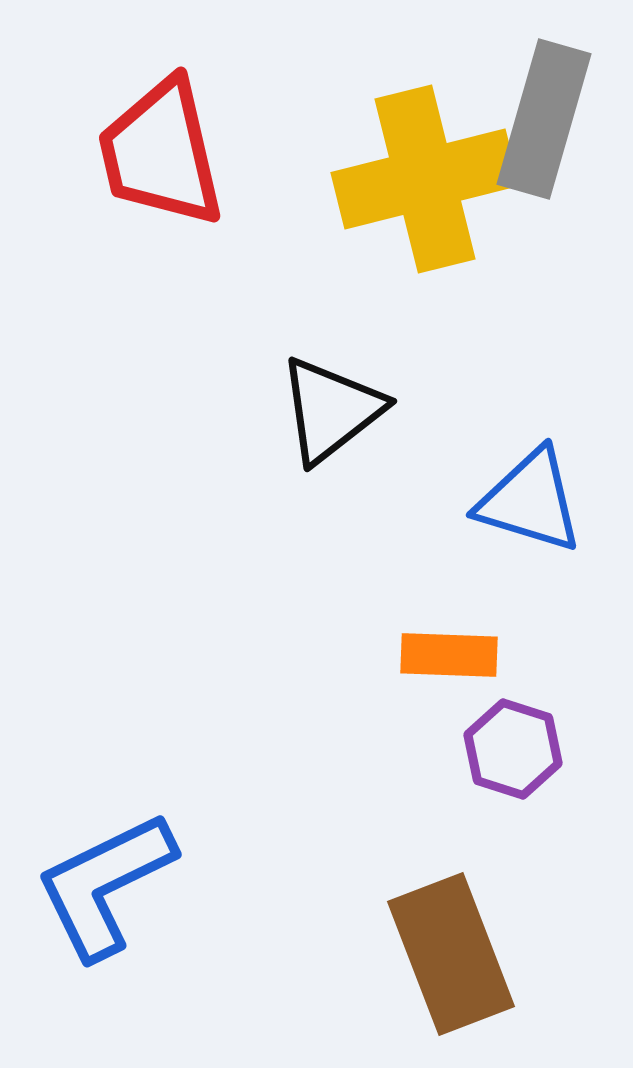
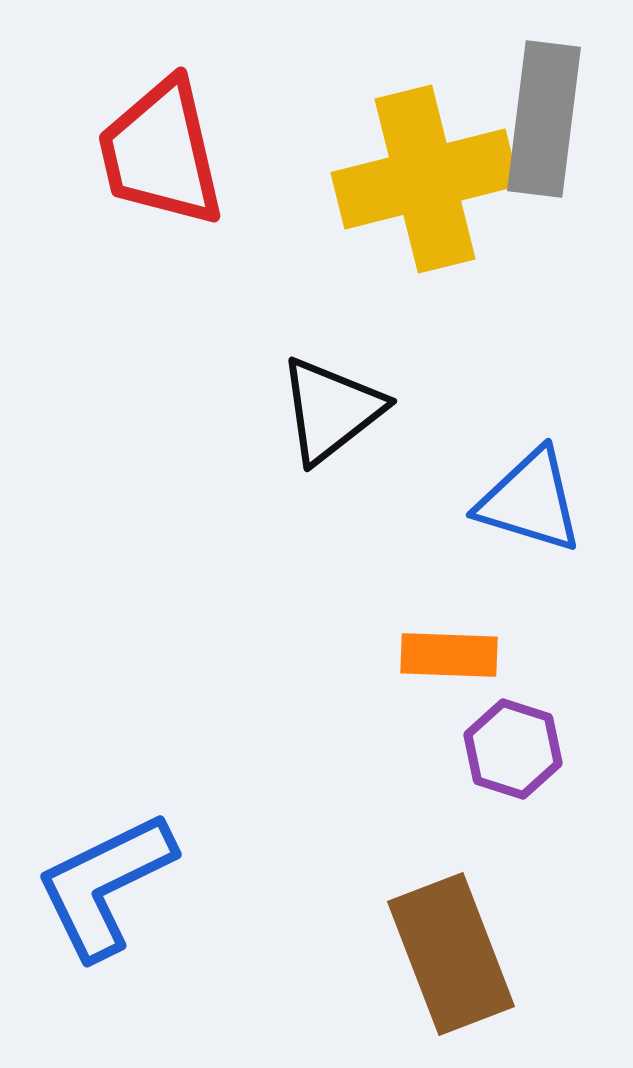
gray rectangle: rotated 9 degrees counterclockwise
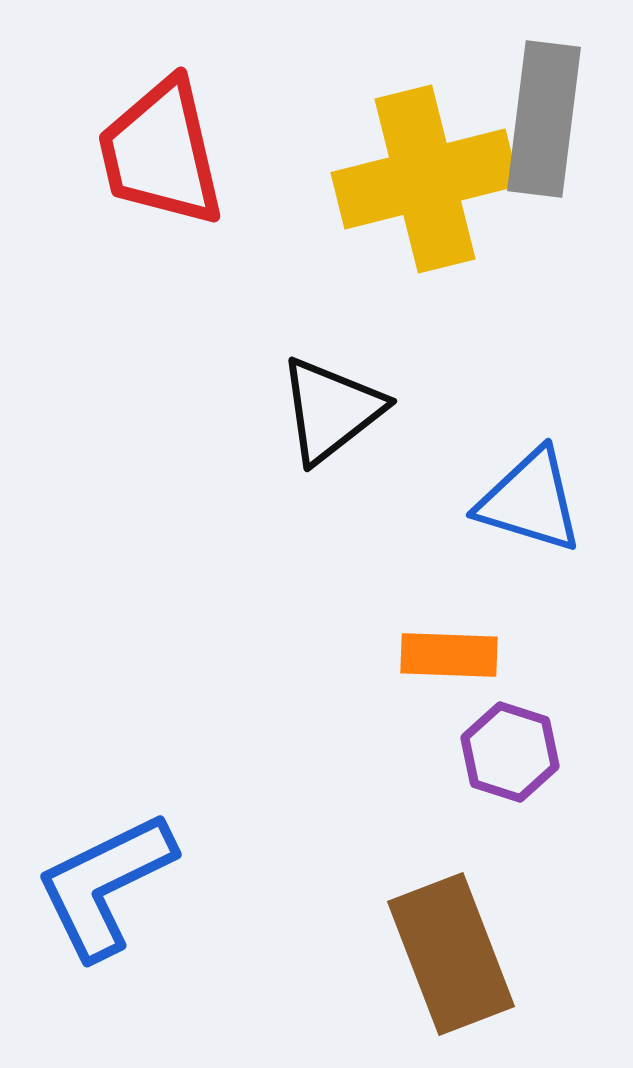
purple hexagon: moved 3 px left, 3 px down
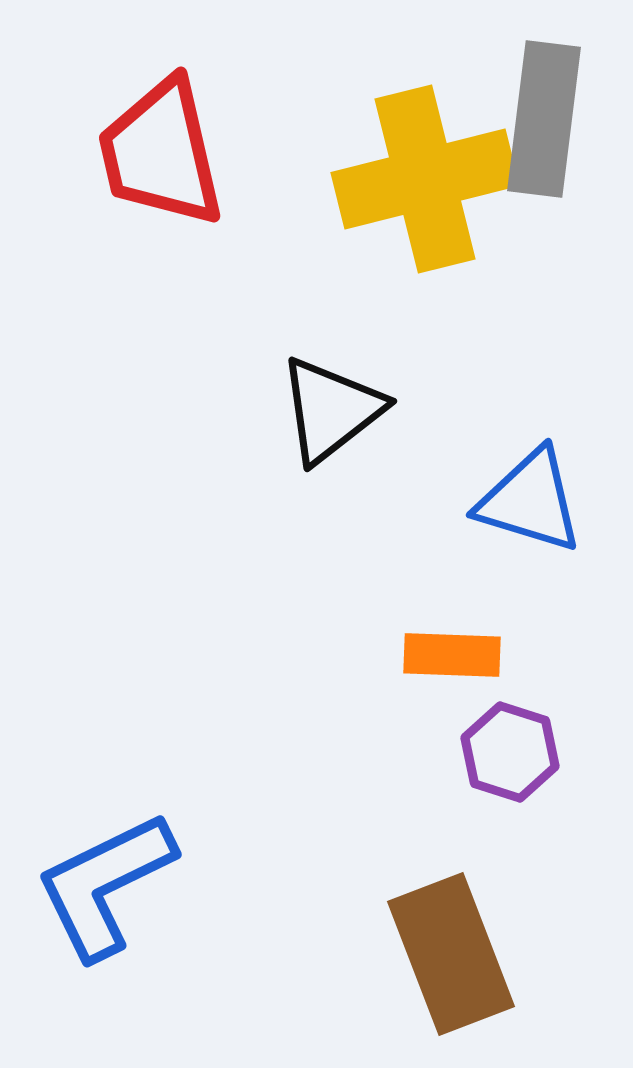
orange rectangle: moved 3 px right
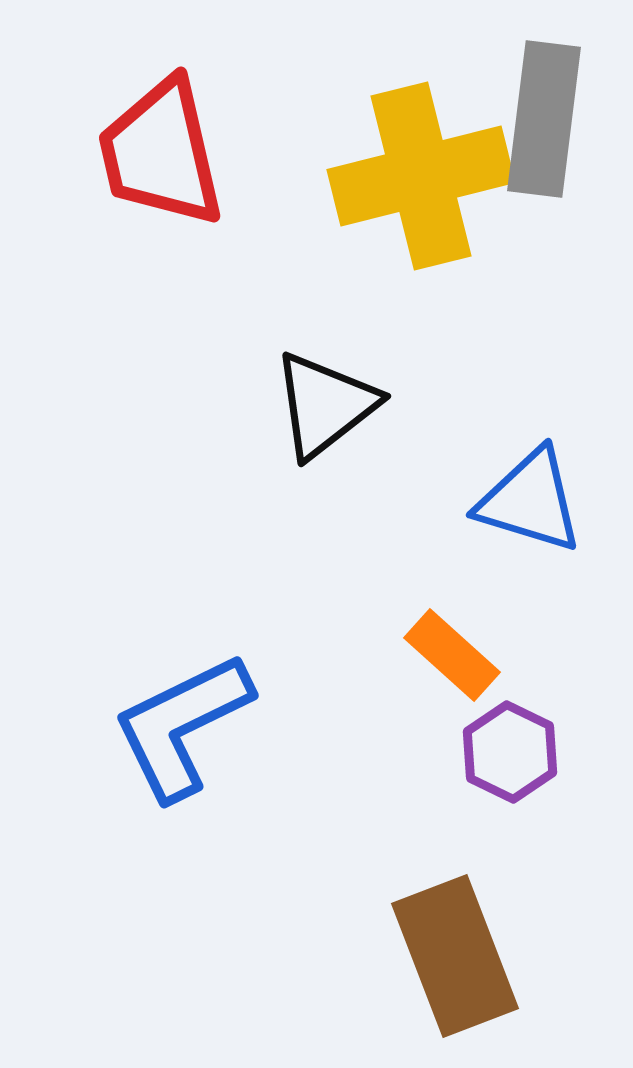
yellow cross: moved 4 px left, 3 px up
black triangle: moved 6 px left, 5 px up
orange rectangle: rotated 40 degrees clockwise
purple hexagon: rotated 8 degrees clockwise
blue L-shape: moved 77 px right, 159 px up
brown rectangle: moved 4 px right, 2 px down
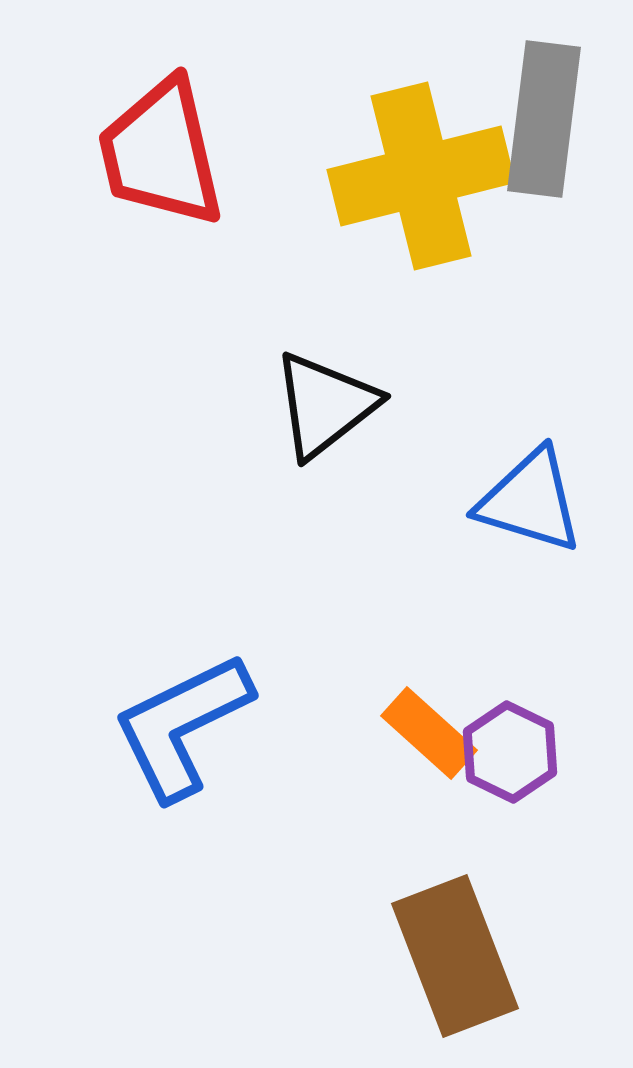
orange rectangle: moved 23 px left, 78 px down
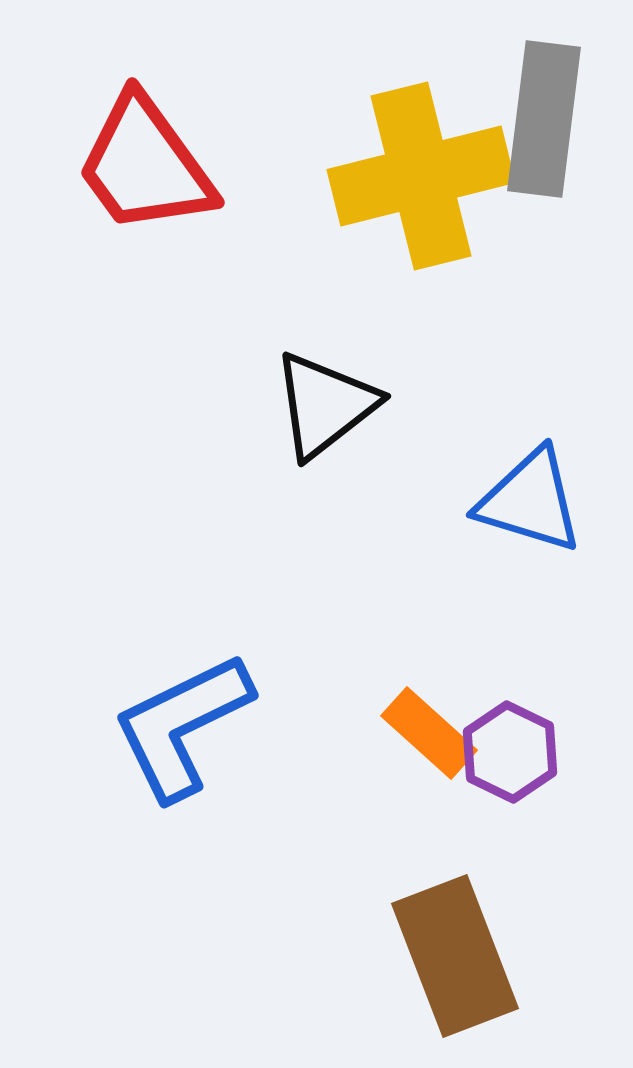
red trapezoid: moved 16 px left, 12 px down; rotated 23 degrees counterclockwise
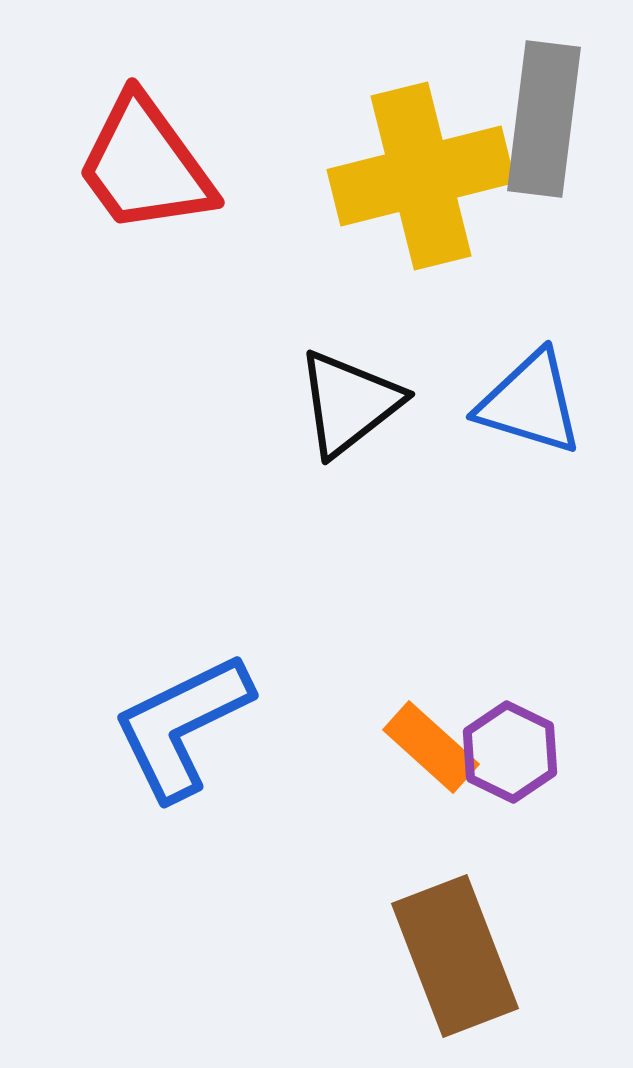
black triangle: moved 24 px right, 2 px up
blue triangle: moved 98 px up
orange rectangle: moved 2 px right, 14 px down
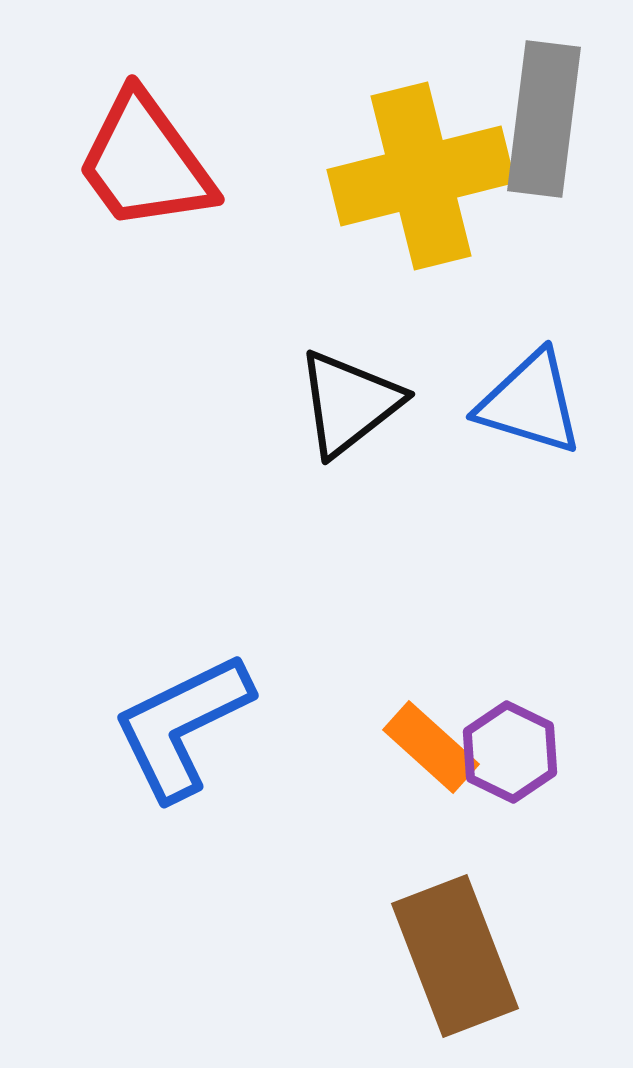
red trapezoid: moved 3 px up
